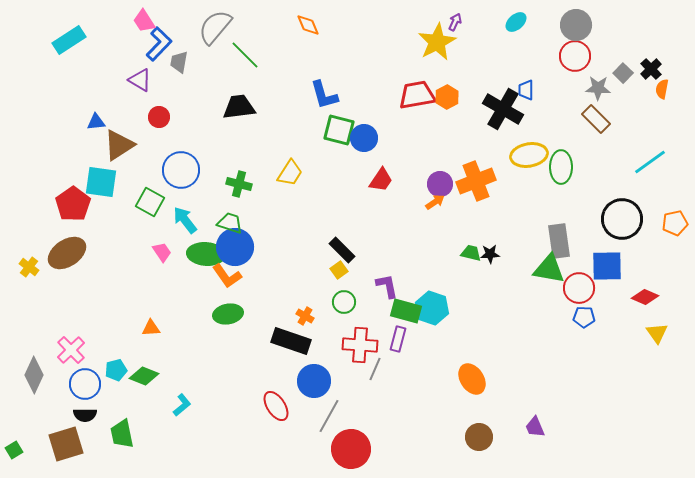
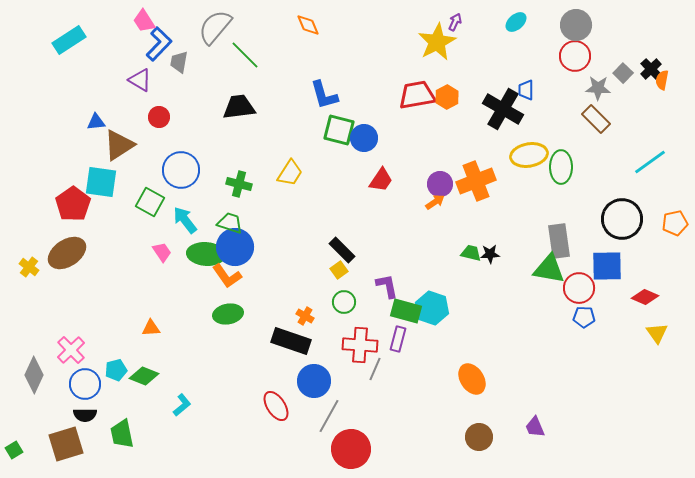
orange semicircle at (662, 89): moved 9 px up
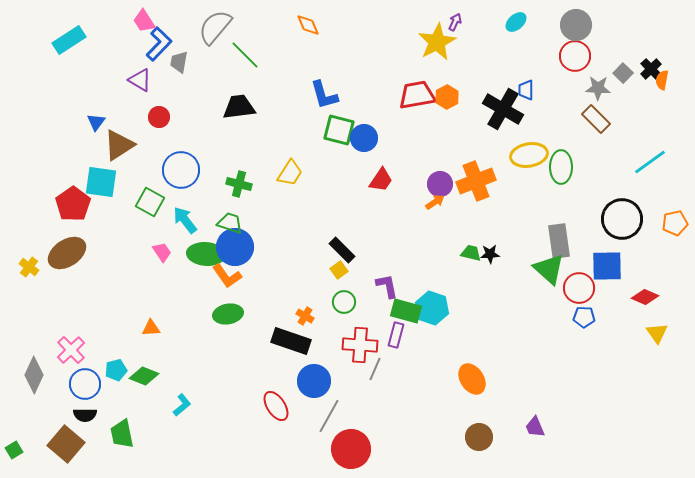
blue triangle at (96, 122): rotated 48 degrees counterclockwise
green triangle at (549, 269): rotated 32 degrees clockwise
purple rectangle at (398, 339): moved 2 px left, 4 px up
brown square at (66, 444): rotated 33 degrees counterclockwise
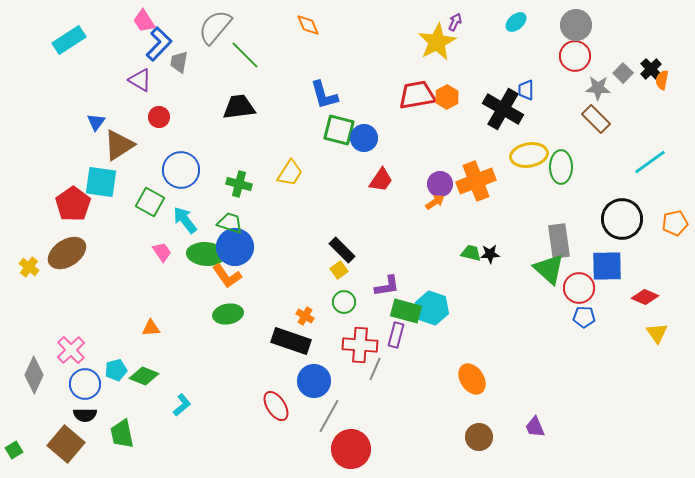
purple L-shape at (387, 286): rotated 92 degrees clockwise
